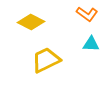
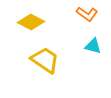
cyan triangle: moved 2 px right, 2 px down; rotated 12 degrees clockwise
yellow trapezoid: moved 1 px left; rotated 60 degrees clockwise
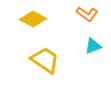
yellow diamond: moved 2 px right, 3 px up
cyan triangle: rotated 36 degrees counterclockwise
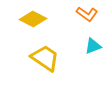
yellow trapezoid: moved 2 px up
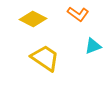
orange L-shape: moved 9 px left
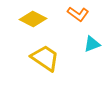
cyan triangle: moved 1 px left, 2 px up
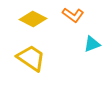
orange L-shape: moved 5 px left, 1 px down
yellow trapezoid: moved 14 px left
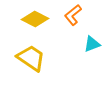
orange L-shape: rotated 105 degrees clockwise
yellow diamond: moved 2 px right
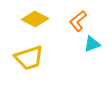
orange L-shape: moved 5 px right, 6 px down
yellow trapezoid: moved 2 px left; rotated 128 degrees clockwise
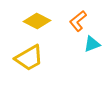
yellow diamond: moved 2 px right, 2 px down
yellow trapezoid: rotated 12 degrees counterclockwise
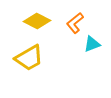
orange L-shape: moved 3 px left, 2 px down
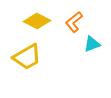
orange L-shape: moved 1 px left, 1 px up
yellow trapezoid: moved 2 px left, 1 px up
